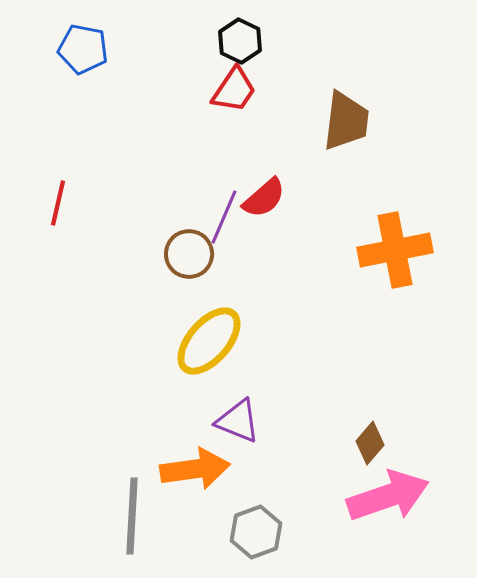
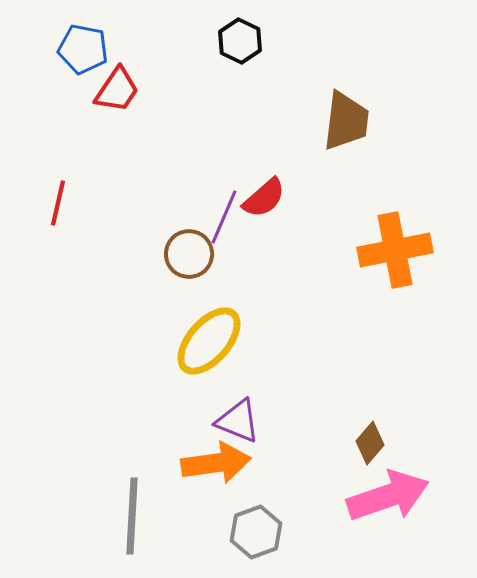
red trapezoid: moved 117 px left
orange arrow: moved 21 px right, 6 px up
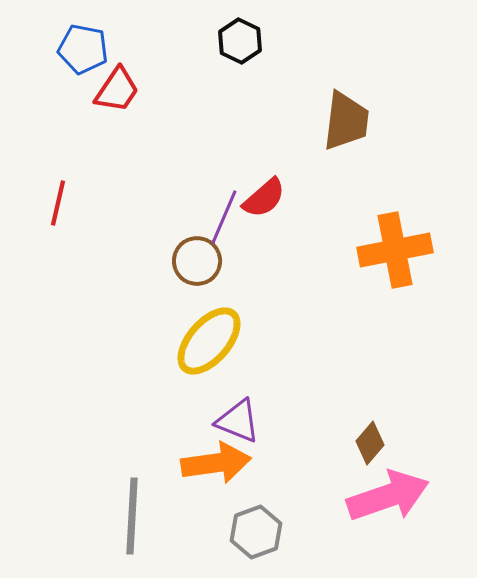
brown circle: moved 8 px right, 7 px down
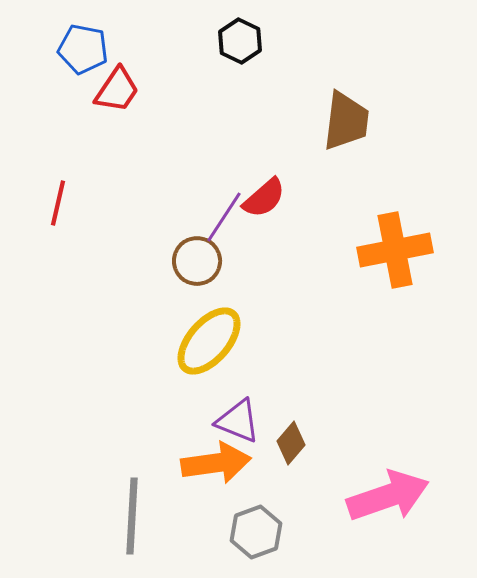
purple line: rotated 10 degrees clockwise
brown diamond: moved 79 px left
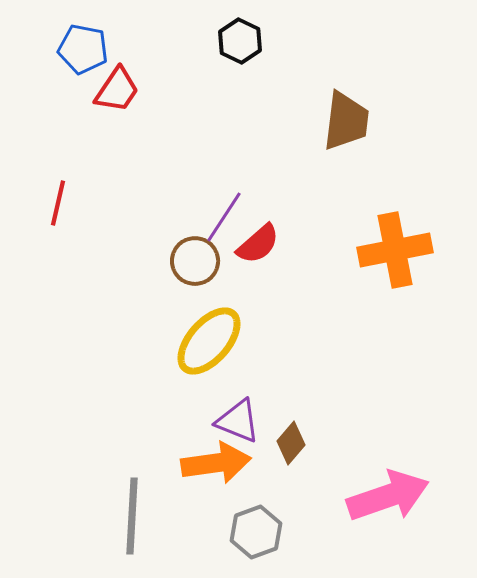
red semicircle: moved 6 px left, 46 px down
brown circle: moved 2 px left
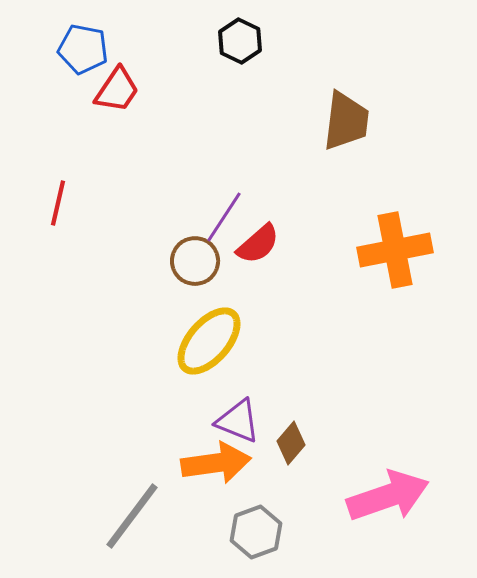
gray line: rotated 34 degrees clockwise
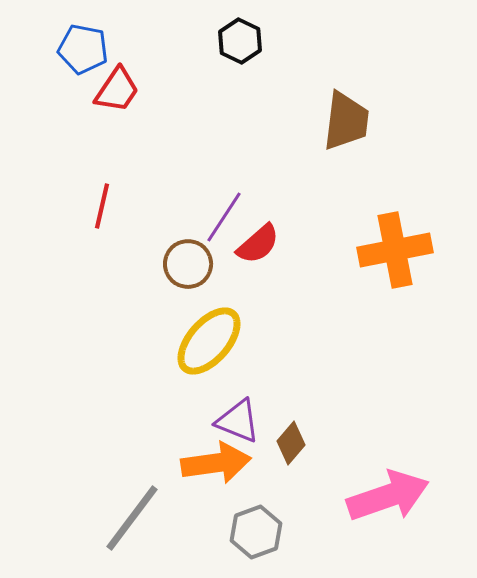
red line: moved 44 px right, 3 px down
brown circle: moved 7 px left, 3 px down
gray line: moved 2 px down
